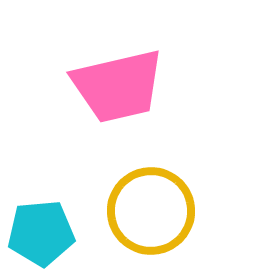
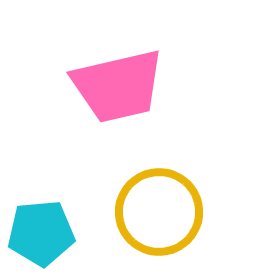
yellow circle: moved 8 px right, 1 px down
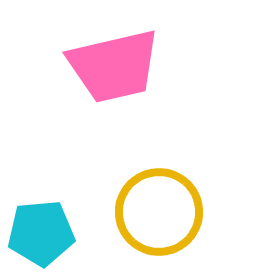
pink trapezoid: moved 4 px left, 20 px up
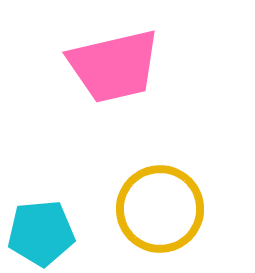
yellow circle: moved 1 px right, 3 px up
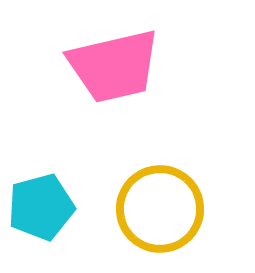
cyan pentagon: moved 26 px up; rotated 10 degrees counterclockwise
